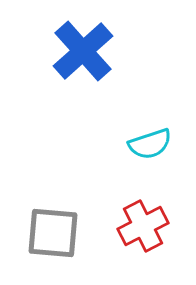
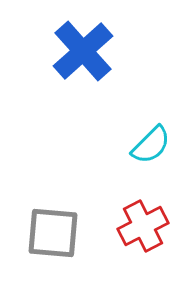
cyan semicircle: moved 1 px right, 1 px down; rotated 27 degrees counterclockwise
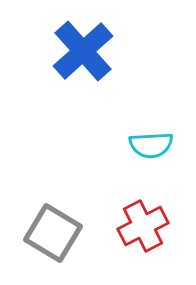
cyan semicircle: rotated 42 degrees clockwise
gray square: rotated 26 degrees clockwise
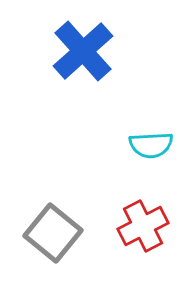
gray square: rotated 8 degrees clockwise
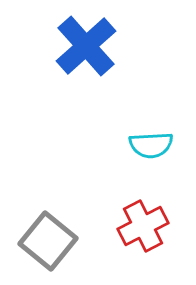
blue cross: moved 3 px right, 5 px up
gray square: moved 5 px left, 8 px down
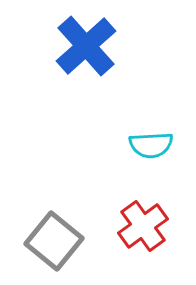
red cross: rotated 9 degrees counterclockwise
gray square: moved 6 px right
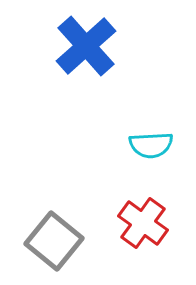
red cross: moved 3 px up; rotated 18 degrees counterclockwise
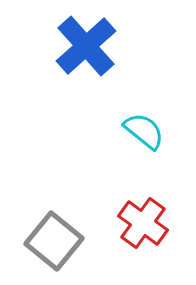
cyan semicircle: moved 7 px left, 14 px up; rotated 138 degrees counterclockwise
